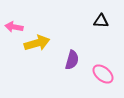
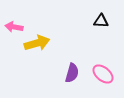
purple semicircle: moved 13 px down
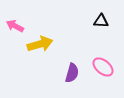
pink arrow: moved 1 px right, 1 px up; rotated 18 degrees clockwise
yellow arrow: moved 3 px right, 1 px down
pink ellipse: moved 7 px up
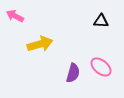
pink arrow: moved 10 px up
pink ellipse: moved 2 px left
purple semicircle: moved 1 px right
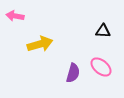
pink arrow: rotated 18 degrees counterclockwise
black triangle: moved 2 px right, 10 px down
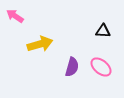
pink arrow: rotated 24 degrees clockwise
purple semicircle: moved 1 px left, 6 px up
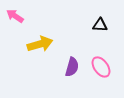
black triangle: moved 3 px left, 6 px up
pink ellipse: rotated 15 degrees clockwise
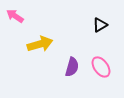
black triangle: rotated 35 degrees counterclockwise
